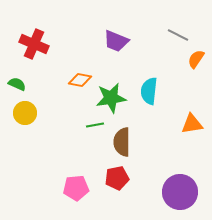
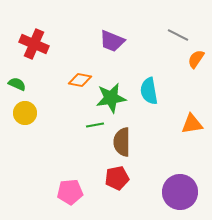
purple trapezoid: moved 4 px left
cyan semicircle: rotated 16 degrees counterclockwise
pink pentagon: moved 6 px left, 4 px down
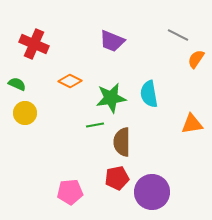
orange diamond: moved 10 px left, 1 px down; rotated 15 degrees clockwise
cyan semicircle: moved 3 px down
purple circle: moved 28 px left
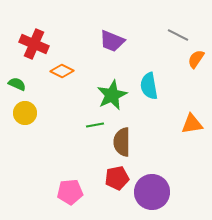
orange diamond: moved 8 px left, 10 px up
cyan semicircle: moved 8 px up
green star: moved 1 px right, 3 px up; rotated 16 degrees counterclockwise
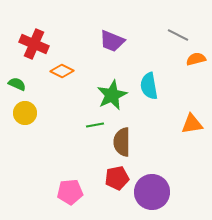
orange semicircle: rotated 42 degrees clockwise
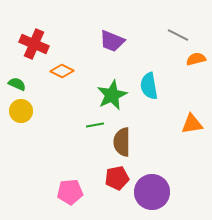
yellow circle: moved 4 px left, 2 px up
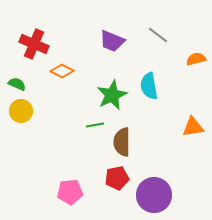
gray line: moved 20 px left; rotated 10 degrees clockwise
orange triangle: moved 1 px right, 3 px down
purple circle: moved 2 px right, 3 px down
